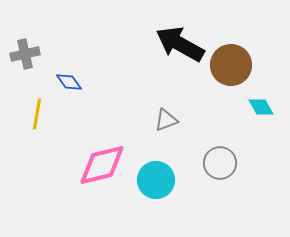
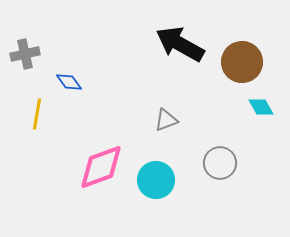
brown circle: moved 11 px right, 3 px up
pink diamond: moved 1 px left, 2 px down; rotated 6 degrees counterclockwise
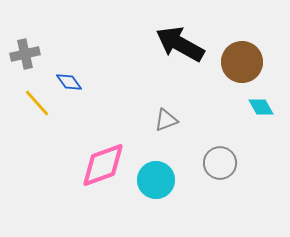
yellow line: moved 11 px up; rotated 52 degrees counterclockwise
pink diamond: moved 2 px right, 2 px up
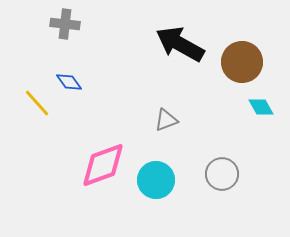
gray cross: moved 40 px right, 30 px up; rotated 20 degrees clockwise
gray circle: moved 2 px right, 11 px down
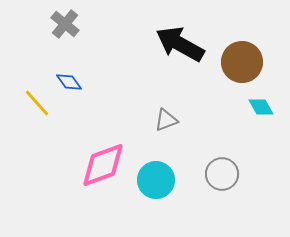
gray cross: rotated 32 degrees clockwise
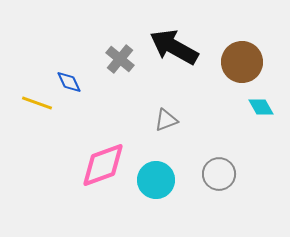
gray cross: moved 55 px right, 35 px down
black arrow: moved 6 px left, 3 px down
blue diamond: rotated 12 degrees clockwise
yellow line: rotated 28 degrees counterclockwise
gray circle: moved 3 px left
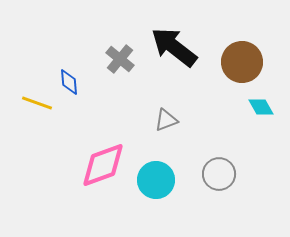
black arrow: rotated 9 degrees clockwise
blue diamond: rotated 20 degrees clockwise
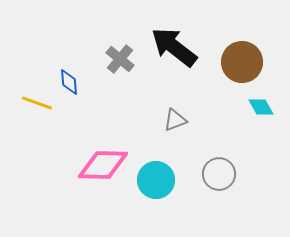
gray triangle: moved 9 px right
pink diamond: rotated 21 degrees clockwise
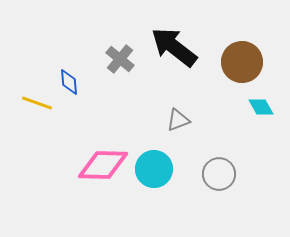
gray triangle: moved 3 px right
cyan circle: moved 2 px left, 11 px up
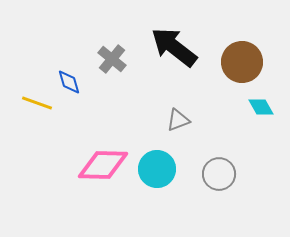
gray cross: moved 8 px left
blue diamond: rotated 12 degrees counterclockwise
cyan circle: moved 3 px right
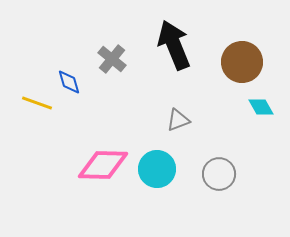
black arrow: moved 2 px up; rotated 30 degrees clockwise
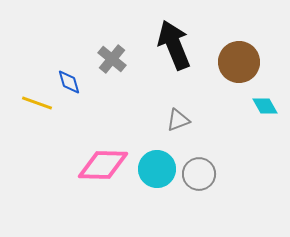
brown circle: moved 3 px left
cyan diamond: moved 4 px right, 1 px up
gray circle: moved 20 px left
